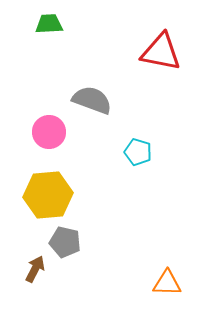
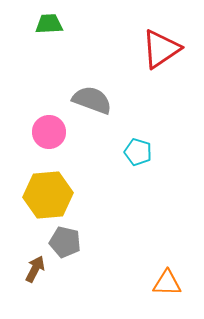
red triangle: moved 3 px up; rotated 45 degrees counterclockwise
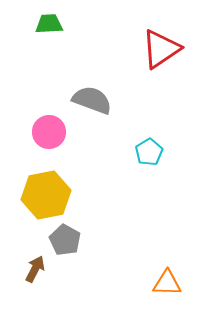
cyan pentagon: moved 11 px right; rotated 24 degrees clockwise
yellow hexagon: moved 2 px left; rotated 6 degrees counterclockwise
gray pentagon: moved 2 px up; rotated 16 degrees clockwise
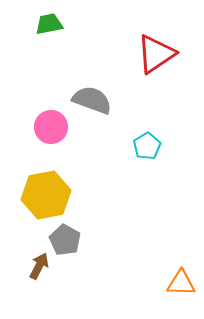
green trapezoid: rotated 8 degrees counterclockwise
red triangle: moved 5 px left, 5 px down
pink circle: moved 2 px right, 5 px up
cyan pentagon: moved 2 px left, 6 px up
brown arrow: moved 4 px right, 3 px up
orange triangle: moved 14 px right
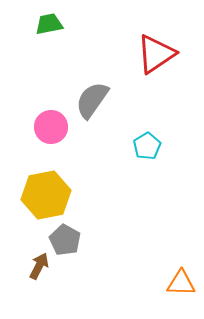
gray semicircle: rotated 75 degrees counterclockwise
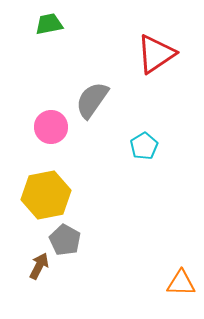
cyan pentagon: moved 3 px left
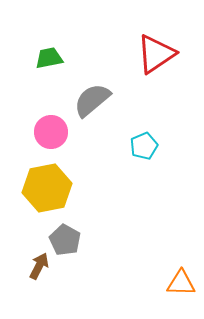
green trapezoid: moved 34 px down
gray semicircle: rotated 15 degrees clockwise
pink circle: moved 5 px down
cyan pentagon: rotated 8 degrees clockwise
yellow hexagon: moved 1 px right, 7 px up
